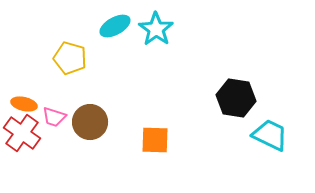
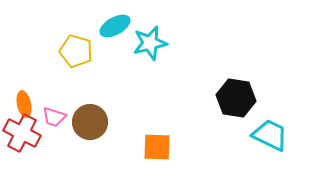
cyan star: moved 6 px left, 14 px down; rotated 24 degrees clockwise
yellow pentagon: moved 6 px right, 7 px up
orange ellipse: rotated 65 degrees clockwise
red cross: rotated 9 degrees counterclockwise
orange square: moved 2 px right, 7 px down
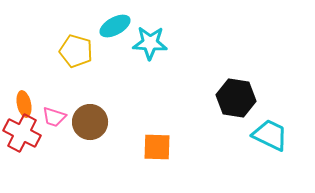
cyan star: rotated 16 degrees clockwise
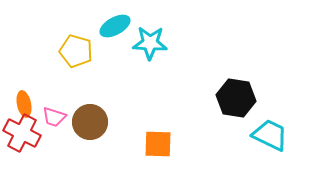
orange square: moved 1 px right, 3 px up
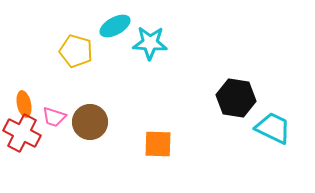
cyan trapezoid: moved 3 px right, 7 px up
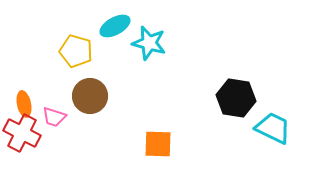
cyan star: moved 1 px left; rotated 12 degrees clockwise
brown circle: moved 26 px up
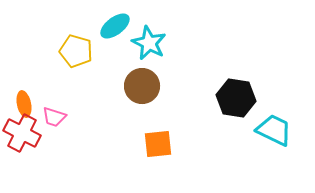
cyan ellipse: rotated 8 degrees counterclockwise
cyan star: rotated 12 degrees clockwise
brown circle: moved 52 px right, 10 px up
cyan trapezoid: moved 1 px right, 2 px down
orange square: rotated 8 degrees counterclockwise
